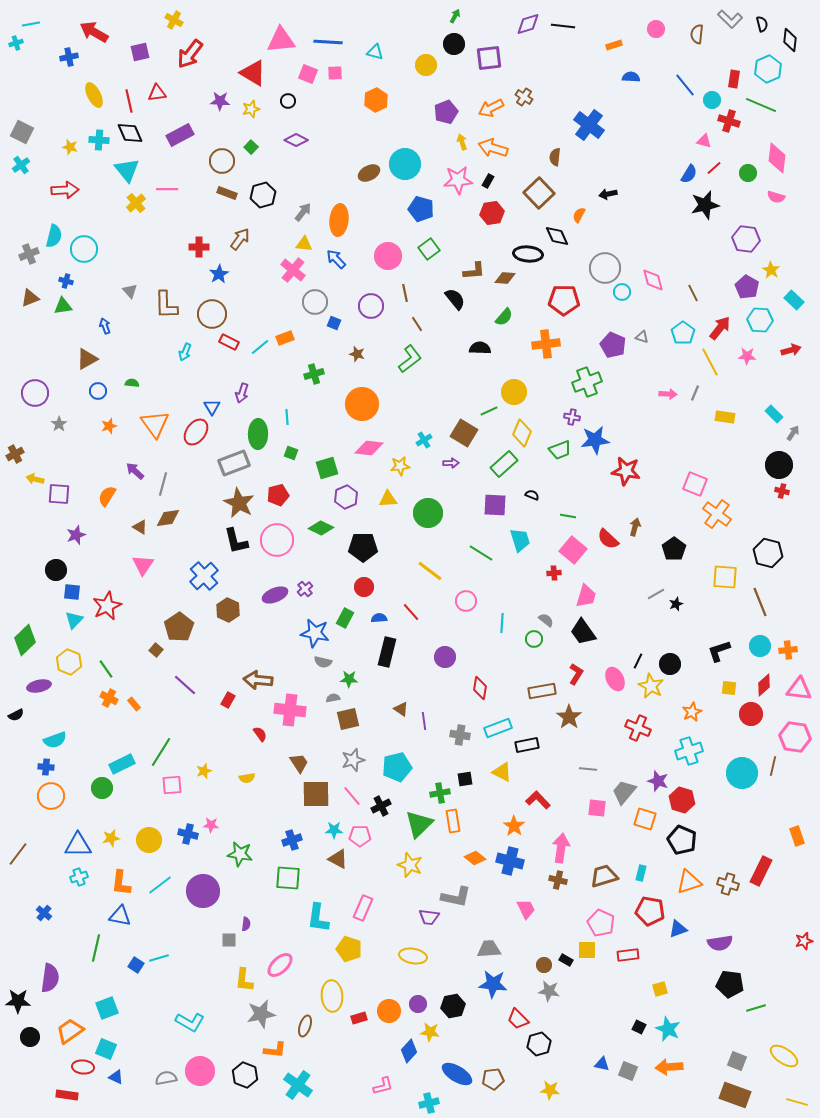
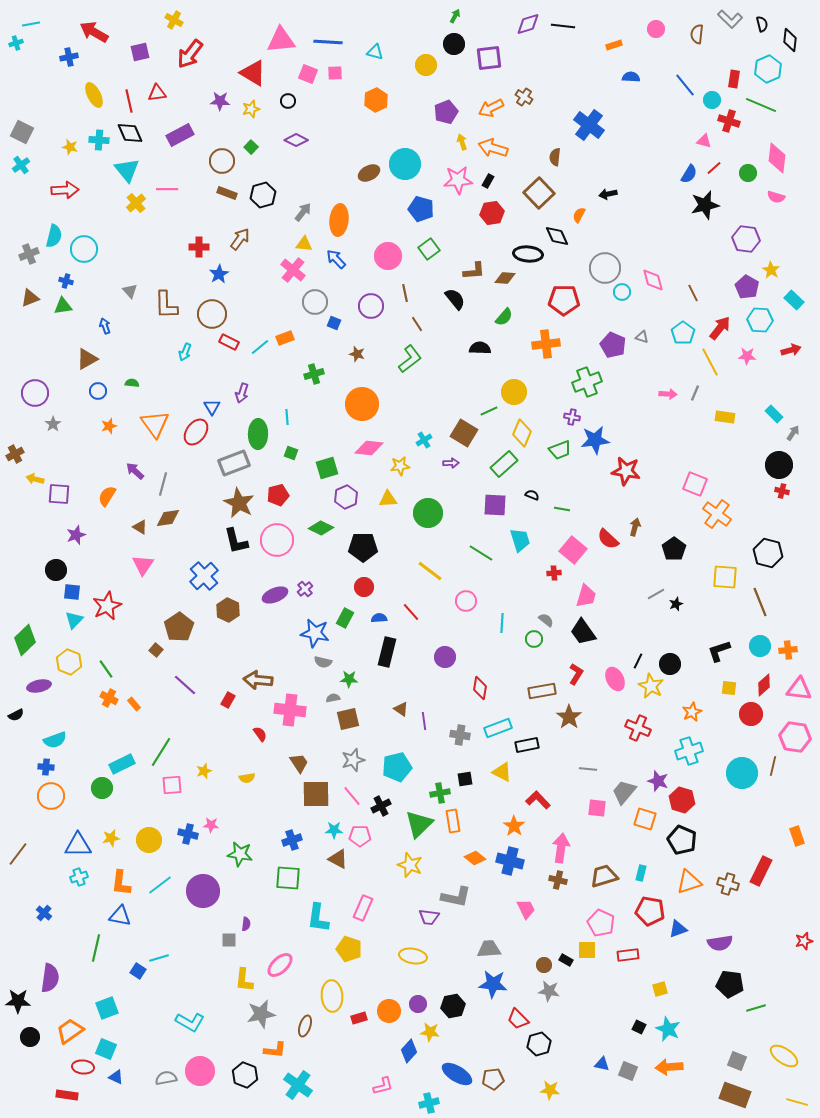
gray star at (59, 424): moved 6 px left
green line at (568, 516): moved 6 px left, 7 px up
blue square at (136, 965): moved 2 px right, 6 px down
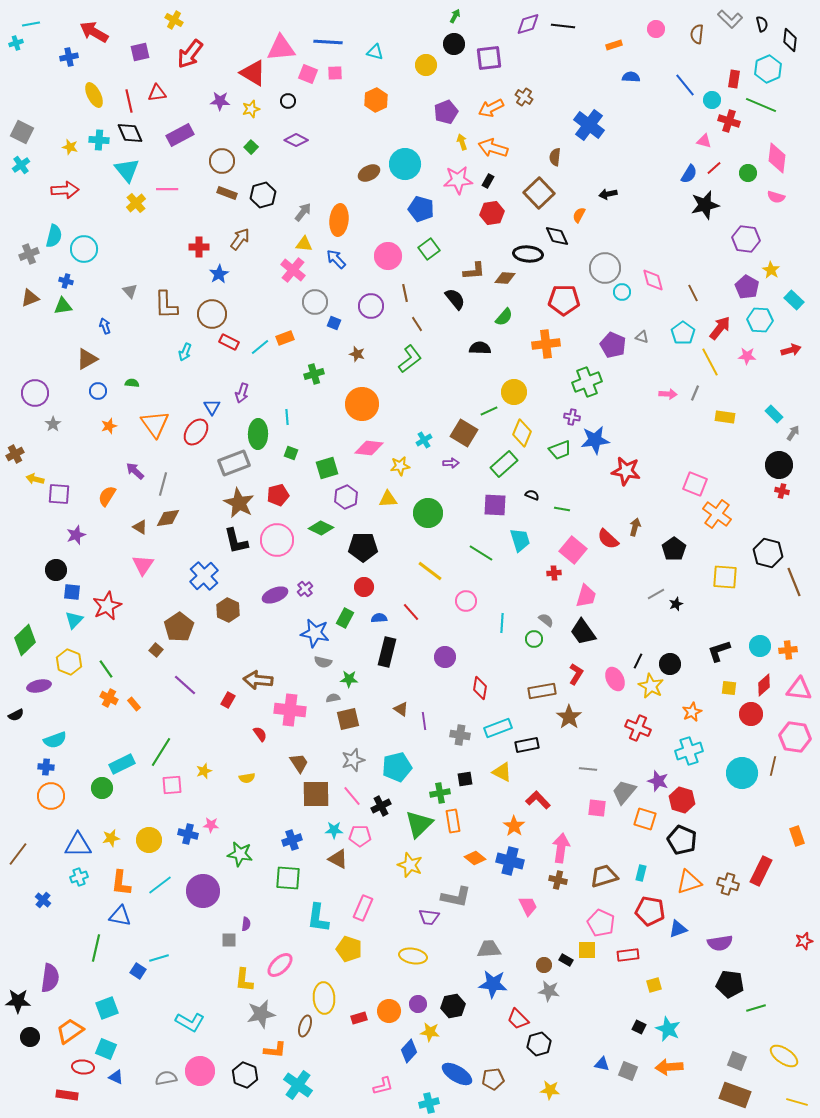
pink triangle at (281, 40): moved 8 px down
brown line at (760, 602): moved 34 px right, 20 px up
pink trapezoid at (526, 909): moved 2 px right, 3 px up
blue cross at (44, 913): moved 1 px left, 13 px up
yellow square at (660, 989): moved 6 px left, 4 px up
yellow ellipse at (332, 996): moved 8 px left, 2 px down
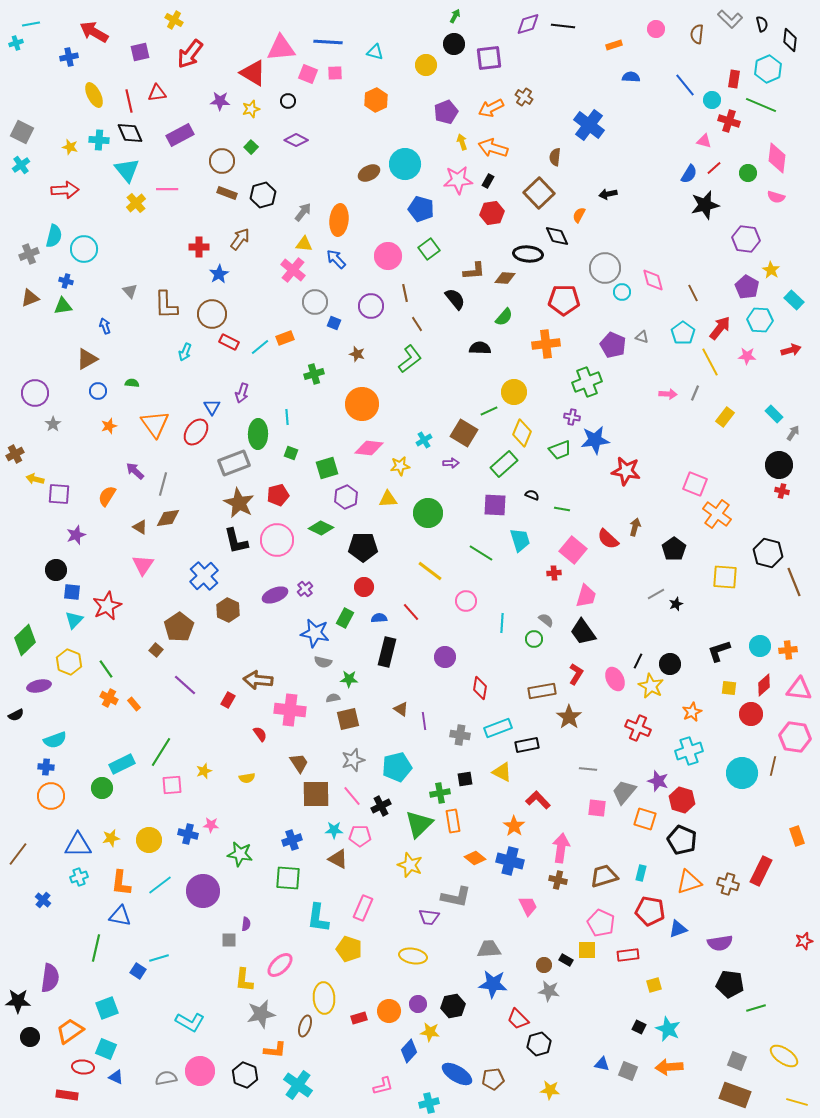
yellow rectangle at (725, 417): rotated 60 degrees counterclockwise
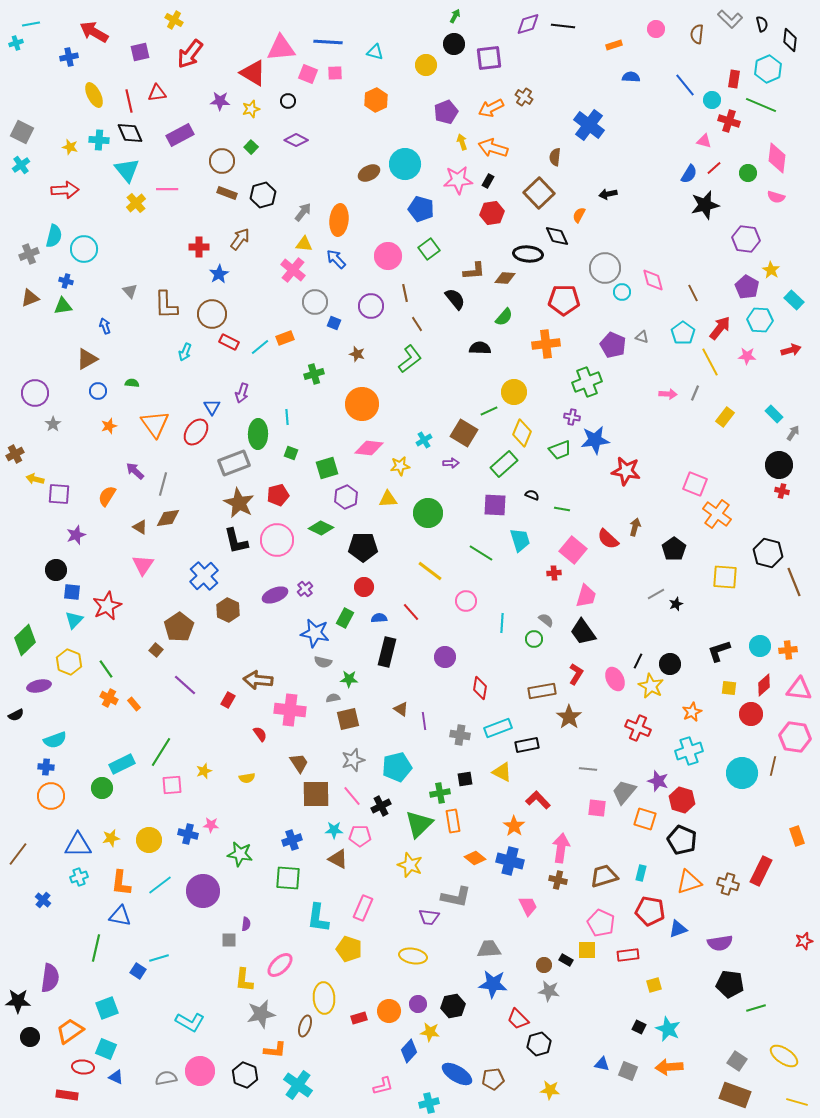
gray square at (737, 1061): rotated 12 degrees clockwise
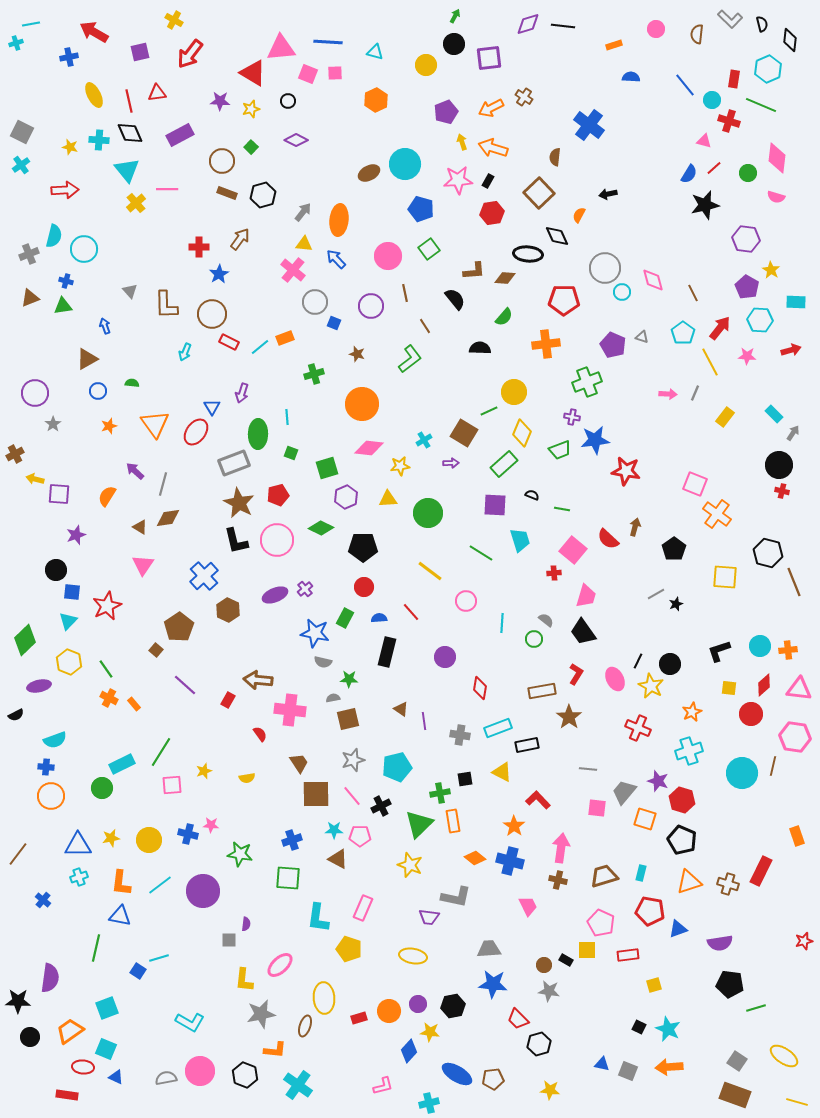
cyan rectangle at (794, 300): moved 2 px right, 2 px down; rotated 42 degrees counterclockwise
brown line at (417, 324): moved 8 px right, 2 px down
cyan triangle at (74, 620): moved 6 px left, 1 px down
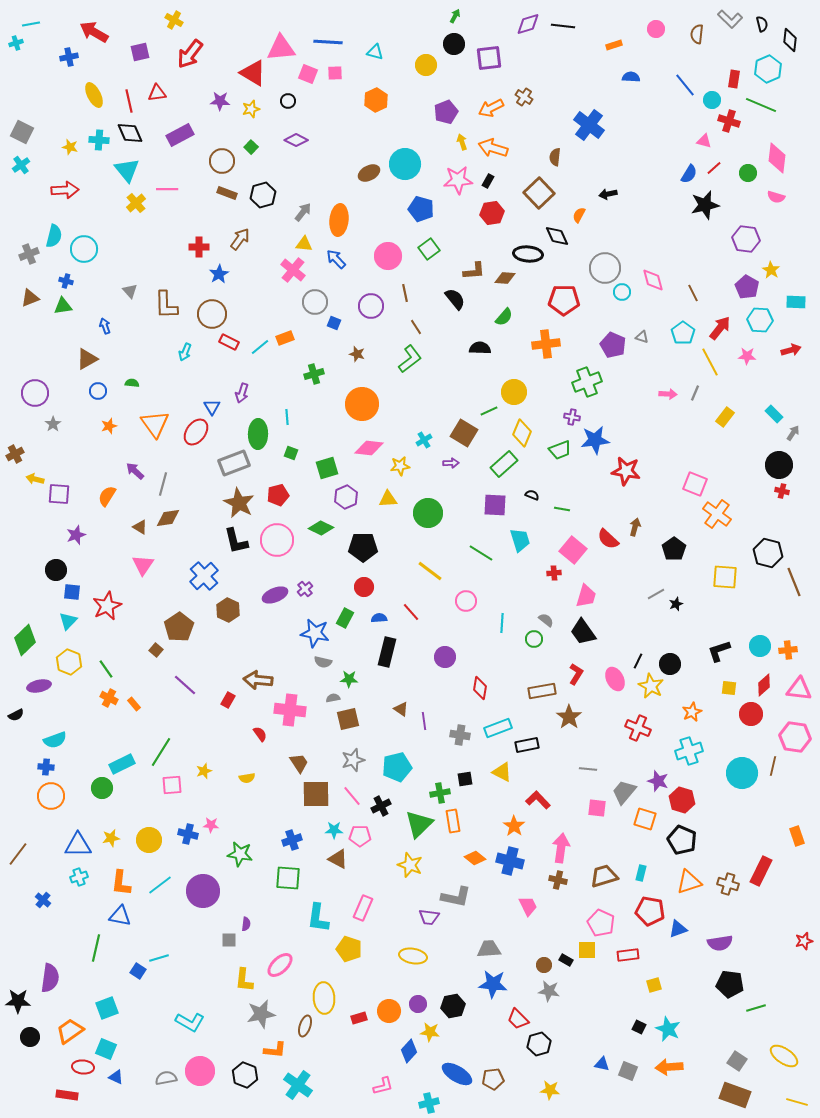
brown line at (425, 326): moved 9 px left, 1 px down
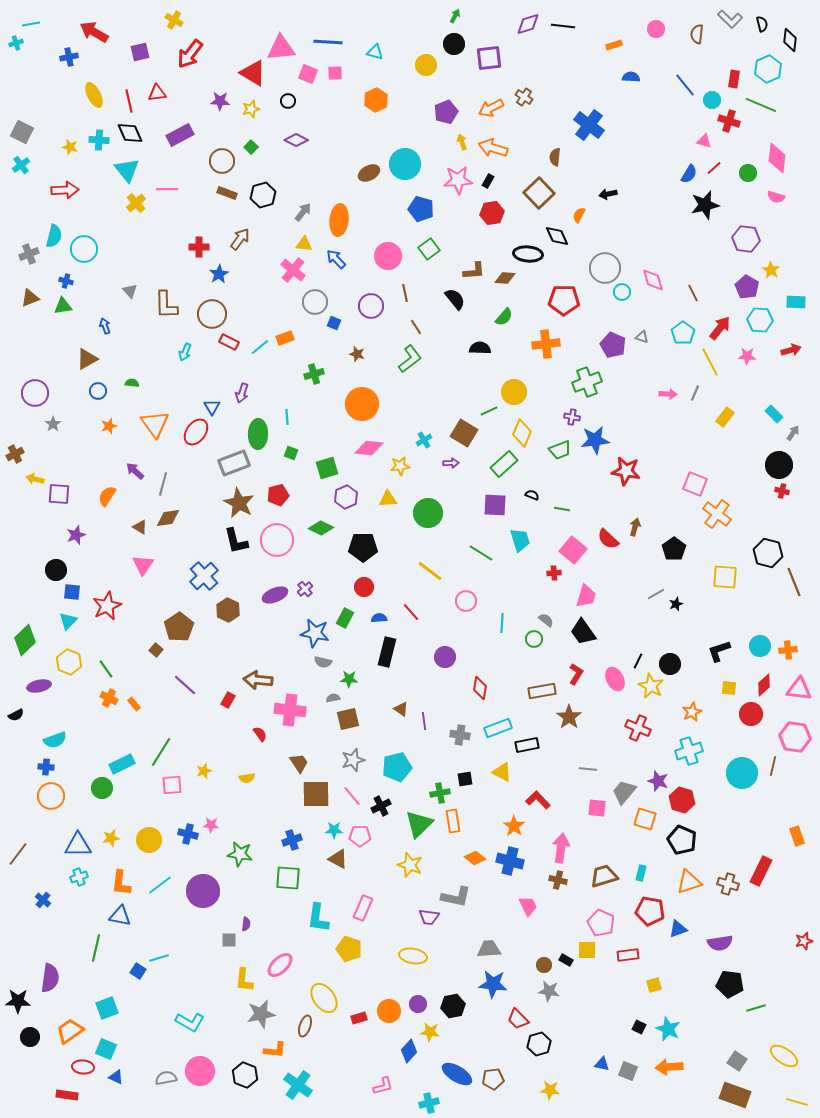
yellow ellipse at (324, 998): rotated 32 degrees counterclockwise
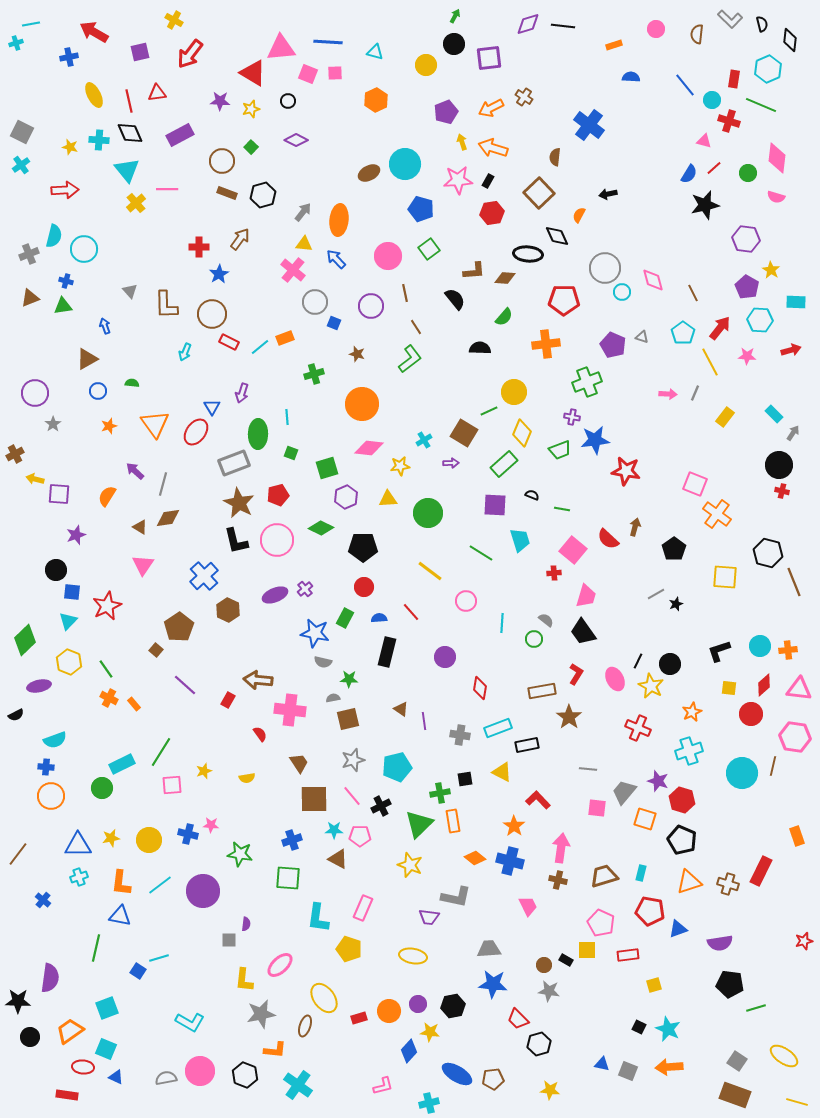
brown square at (316, 794): moved 2 px left, 5 px down
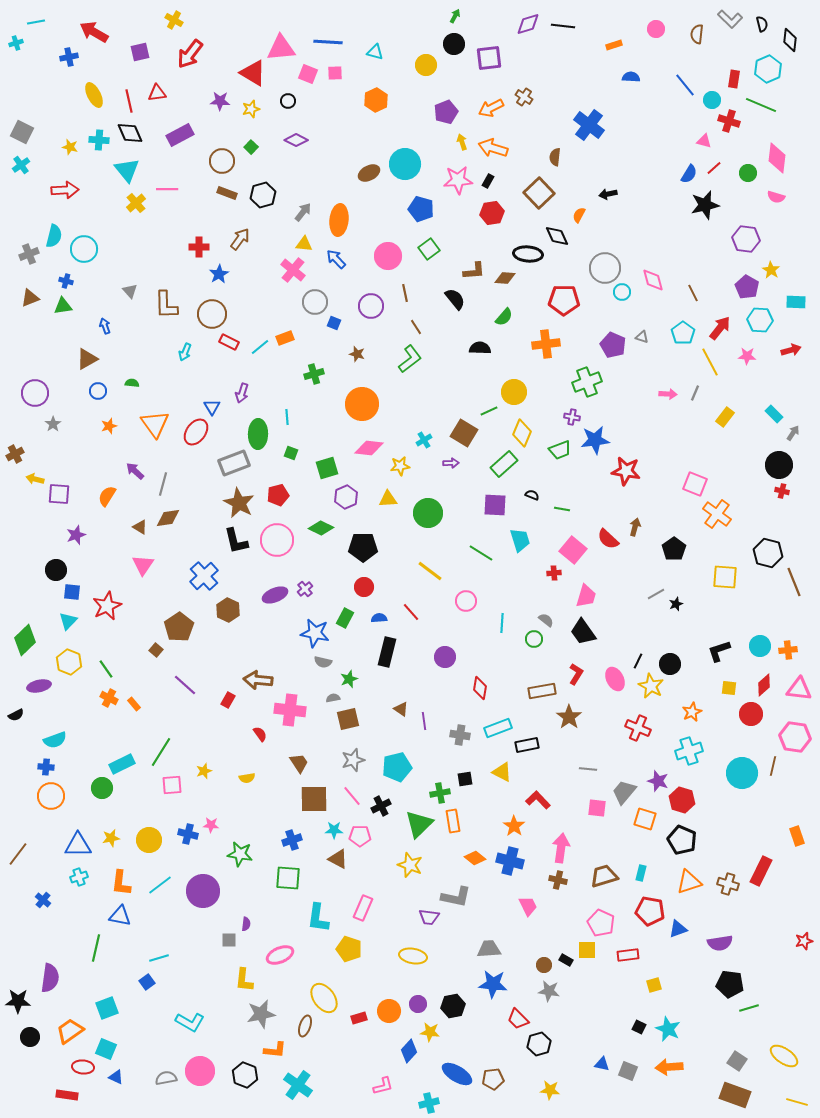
cyan line at (31, 24): moved 5 px right, 2 px up
green star at (349, 679): rotated 24 degrees counterclockwise
pink ellipse at (280, 965): moved 10 px up; rotated 20 degrees clockwise
blue square at (138, 971): moved 9 px right, 11 px down; rotated 21 degrees clockwise
green line at (756, 1008): moved 7 px left
